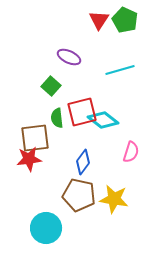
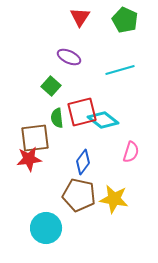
red triangle: moved 19 px left, 3 px up
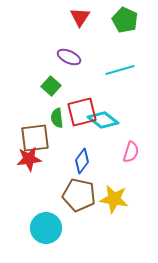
blue diamond: moved 1 px left, 1 px up
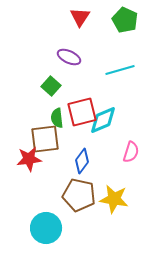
cyan diamond: rotated 60 degrees counterclockwise
brown square: moved 10 px right, 1 px down
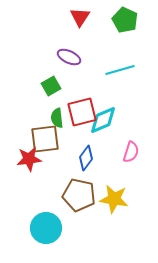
green square: rotated 18 degrees clockwise
blue diamond: moved 4 px right, 3 px up
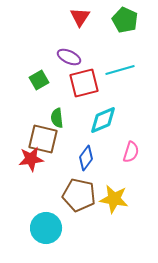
green square: moved 12 px left, 6 px up
red square: moved 2 px right, 29 px up
brown square: moved 2 px left; rotated 20 degrees clockwise
red star: moved 2 px right
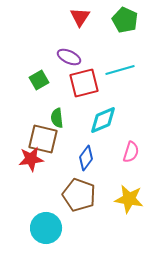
brown pentagon: rotated 8 degrees clockwise
yellow star: moved 15 px right
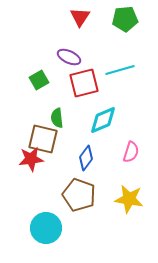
green pentagon: moved 1 px up; rotated 30 degrees counterclockwise
